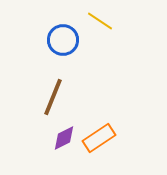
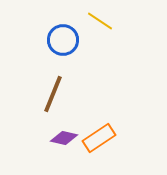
brown line: moved 3 px up
purple diamond: rotated 40 degrees clockwise
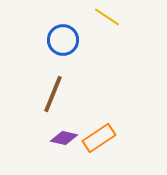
yellow line: moved 7 px right, 4 px up
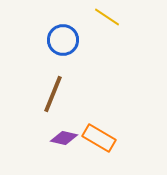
orange rectangle: rotated 64 degrees clockwise
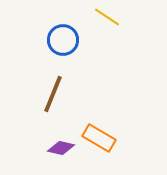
purple diamond: moved 3 px left, 10 px down
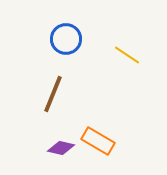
yellow line: moved 20 px right, 38 px down
blue circle: moved 3 px right, 1 px up
orange rectangle: moved 1 px left, 3 px down
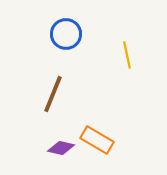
blue circle: moved 5 px up
yellow line: rotated 44 degrees clockwise
orange rectangle: moved 1 px left, 1 px up
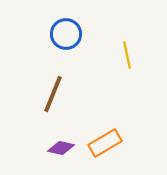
orange rectangle: moved 8 px right, 3 px down; rotated 60 degrees counterclockwise
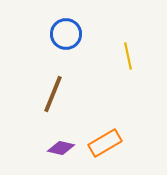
yellow line: moved 1 px right, 1 px down
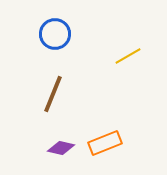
blue circle: moved 11 px left
yellow line: rotated 72 degrees clockwise
orange rectangle: rotated 8 degrees clockwise
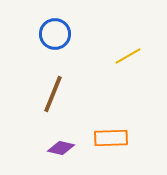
orange rectangle: moved 6 px right, 5 px up; rotated 20 degrees clockwise
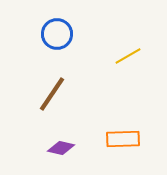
blue circle: moved 2 px right
brown line: moved 1 px left; rotated 12 degrees clockwise
orange rectangle: moved 12 px right, 1 px down
